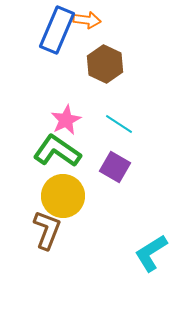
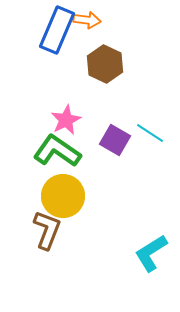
cyan line: moved 31 px right, 9 px down
purple square: moved 27 px up
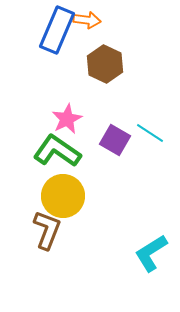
pink star: moved 1 px right, 1 px up
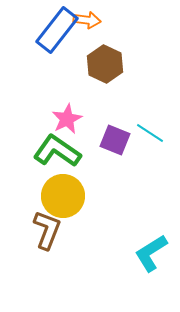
blue rectangle: rotated 15 degrees clockwise
purple square: rotated 8 degrees counterclockwise
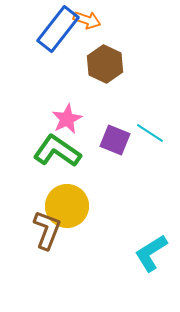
orange arrow: rotated 12 degrees clockwise
blue rectangle: moved 1 px right, 1 px up
yellow circle: moved 4 px right, 10 px down
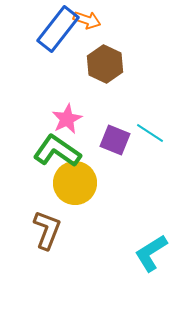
yellow circle: moved 8 px right, 23 px up
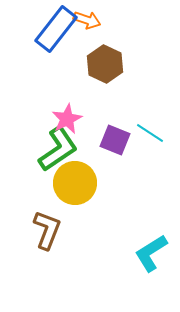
blue rectangle: moved 2 px left
green L-shape: moved 1 px right, 2 px up; rotated 111 degrees clockwise
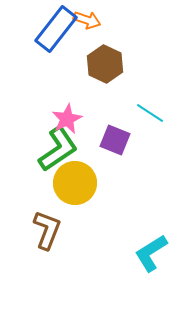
cyan line: moved 20 px up
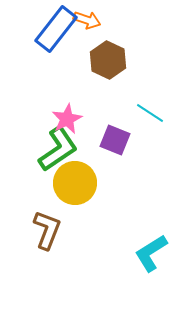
brown hexagon: moved 3 px right, 4 px up
